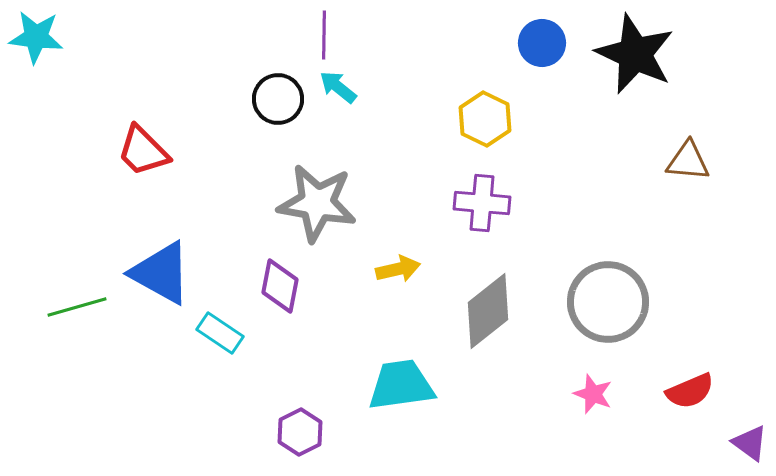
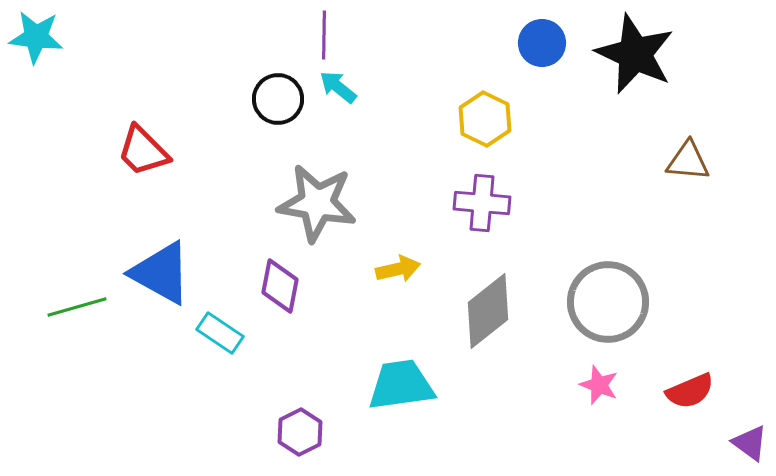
pink star: moved 6 px right, 9 px up
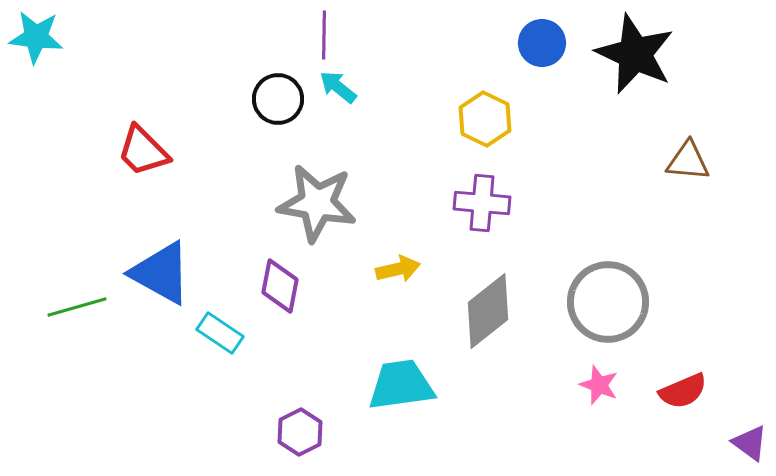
red semicircle: moved 7 px left
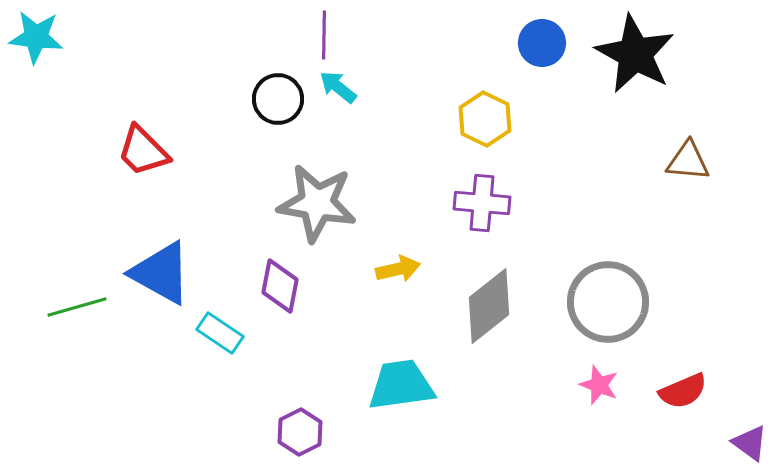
black star: rotated 4 degrees clockwise
gray diamond: moved 1 px right, 5 px up
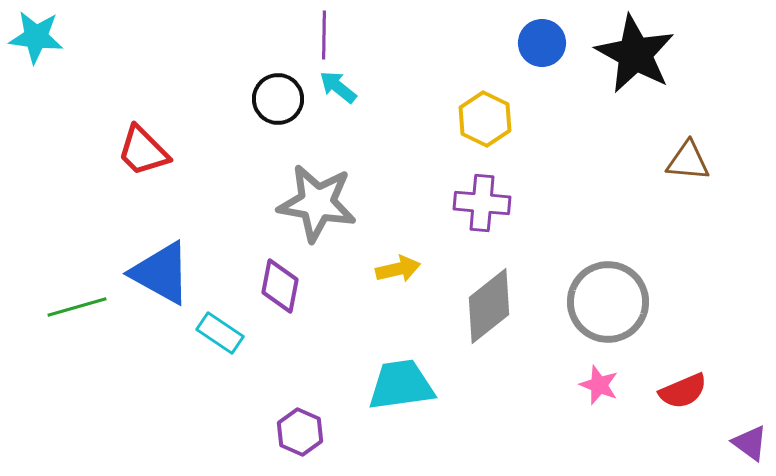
purple hexagon: rotated 9 degrees counterclockwise
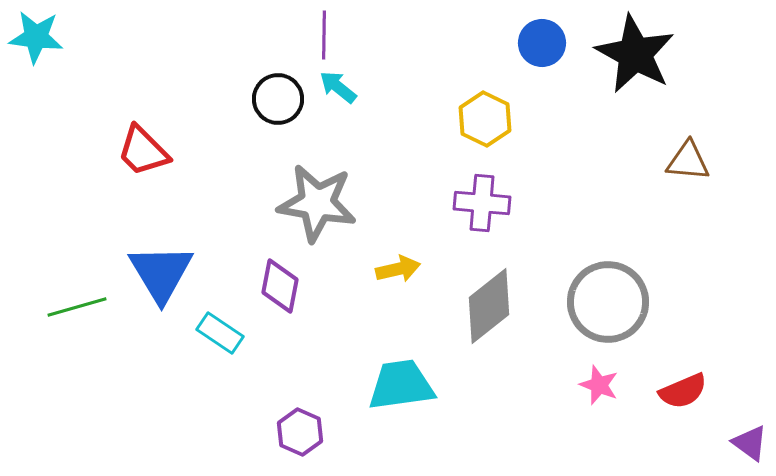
blue triangle: rotated 30 degrees clockwise
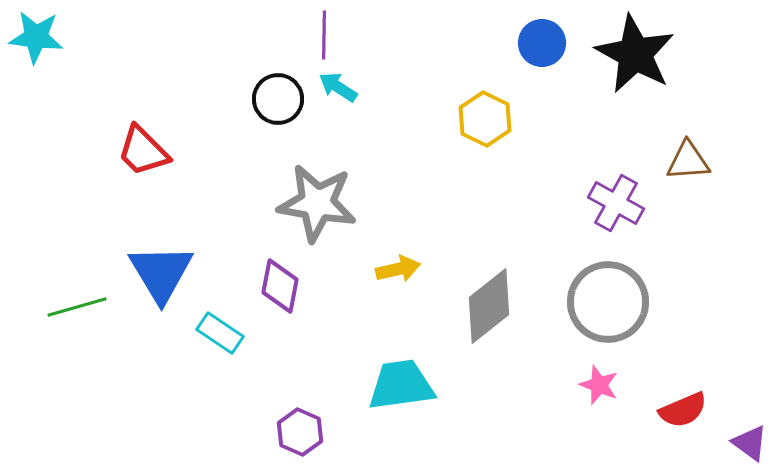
cyan arrow: rotated 6 degrees counterclockwise
brown triangle: rotated 9 degrees counterclockwise
purple cross: moved 134 px right; rotated 24 degrees clockwise
red semicircle: moved 19 px down
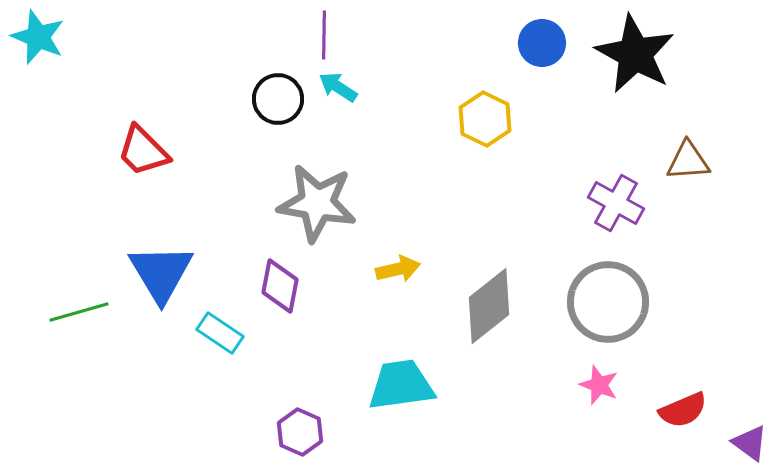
cyan star: moved 2 px right; rotated 16 degrees clockwise
green line: moved 2 px right, 5 px down
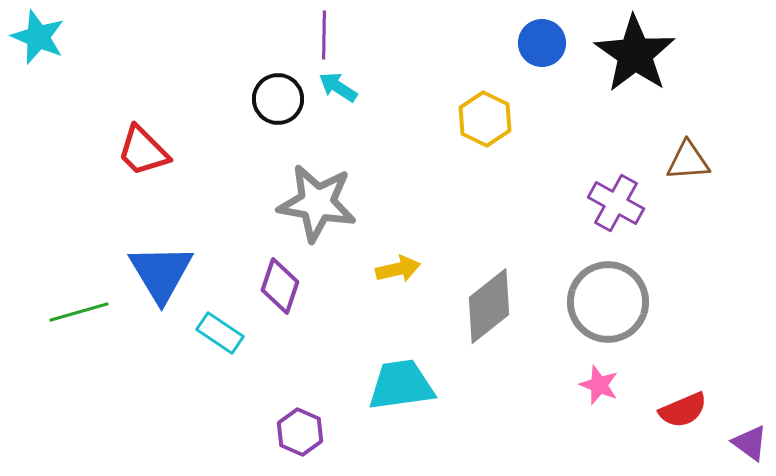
black star: rotated 6 degrees clockwise
purple diamond: rotated 8 degrees clockwise
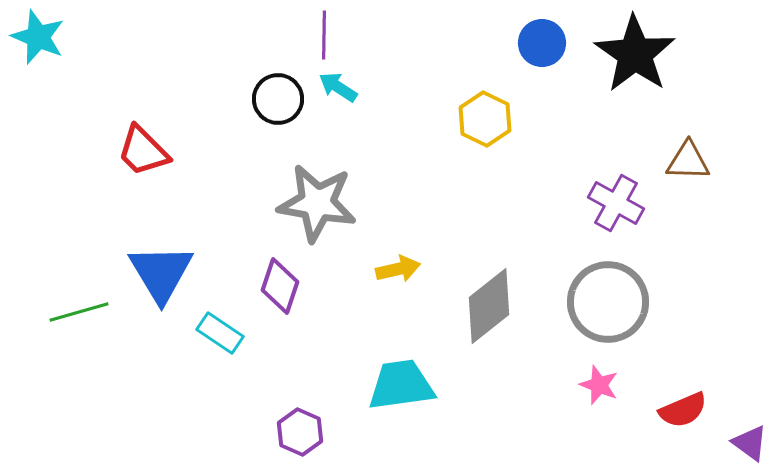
brown triangle: rotated 6 degrees clockwise
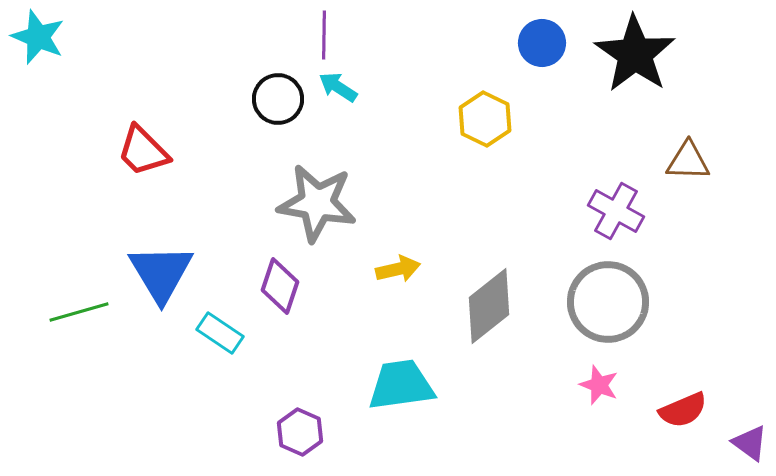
purple cross: moved 8 px down
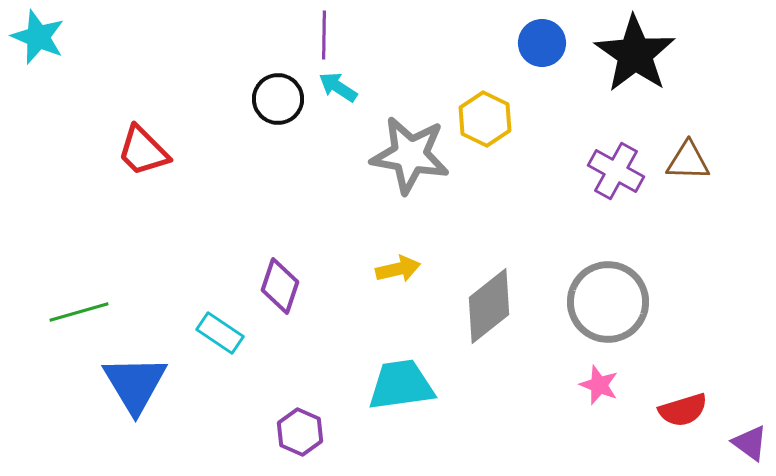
gray star: moved 93 px right, 48 px up
purple cross: moved 40 px up
blue triangle: moved 26 px left, 111 px down
red semicircle: rotated 6 degrees clockwise
